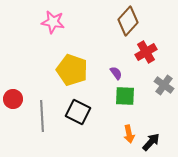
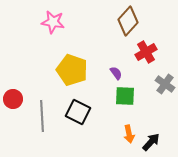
gray cross: moved 1 px right, 1 px up
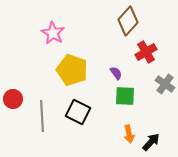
pink star: moved 11 px down; rotated 20 degrees clockwise
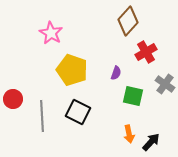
pink star: moved 2 px left
purple semicircle: rotated 56 degrees clockwise
green square: moved 8 px right; rotated 10 degrees clockwise
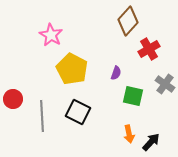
pink star: moved 2 px down
red cross: moved 3 px right, 3 px up
yellow pentagon: moved 1 px up; rotated 8 degrees clockwise
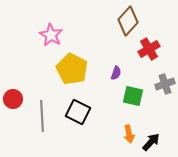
gray cross: rotated 36 degrees clockwise
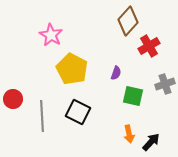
red cross: moved 3 px up
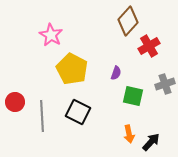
red circle: moved 2 px right, 3 px down
